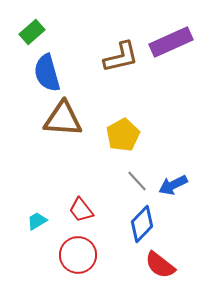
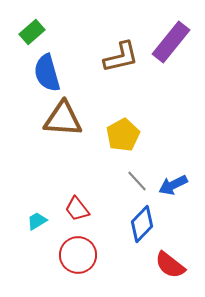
purple rectangle: rotated 27 degrees counterclockwise
red trapezoid: moved 4 px left, 1 px up
red semicircle: moved 10 px right
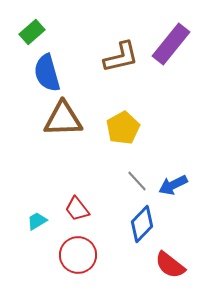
purple rectangle: moved 2 px down
brown triangle: rotated 6 degrees counterclockwise
yellow pentagon: moved 7 px up
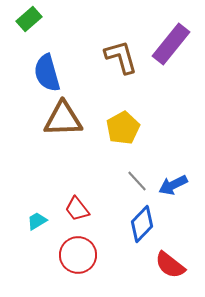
green rectangle: moved 3 px left, 13 px up
brown L-shape: rotated 93 degrees counterclockwise
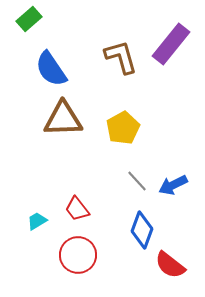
blue semicircle: moved 4 px right, 4 px up; rotated 18 degrees counterclockwise
blue diamond: moved 6 px down; rotated 24 degrees counterclockwise
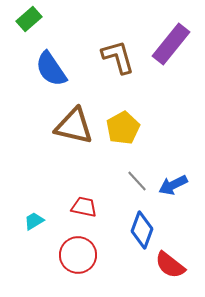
brown L-shape: moved 3 px left
brown triangle: moved 11 px right, 7 px down; rotated 15 degrees clockwise
red trapezoid: moved 7 px right, 2 px up; rotated 140 degrees clockwise
cyan trapezoid: moved 3 px left
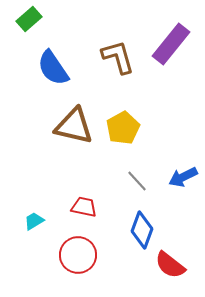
blue semicircle: moved 2 px right, 1 px up
blue arrow: moved 10 px right, 8 px up
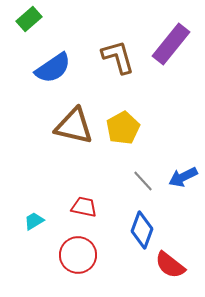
blue semicircle: rotated 90 degrees counterclockwise
gray line: moved 6 px right
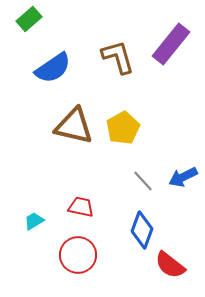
red trapezoid: moved 3 px left
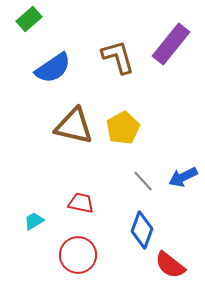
red trapezoid: moved 4 px up
